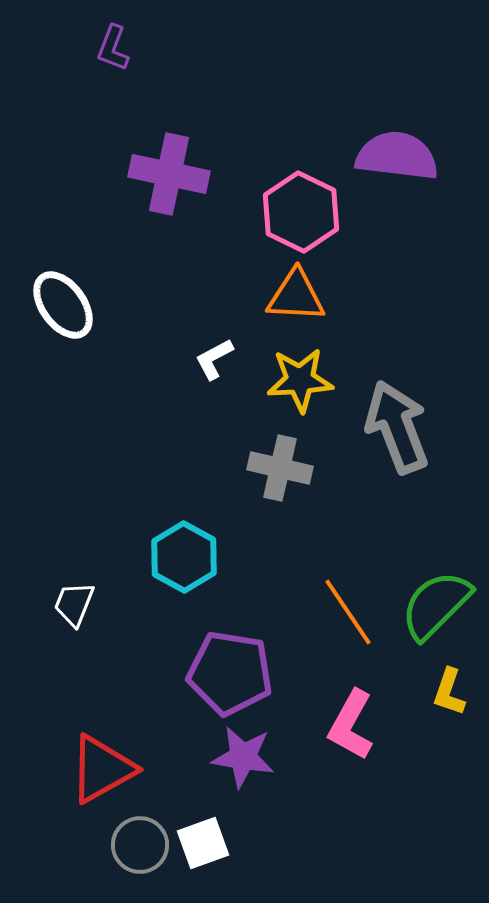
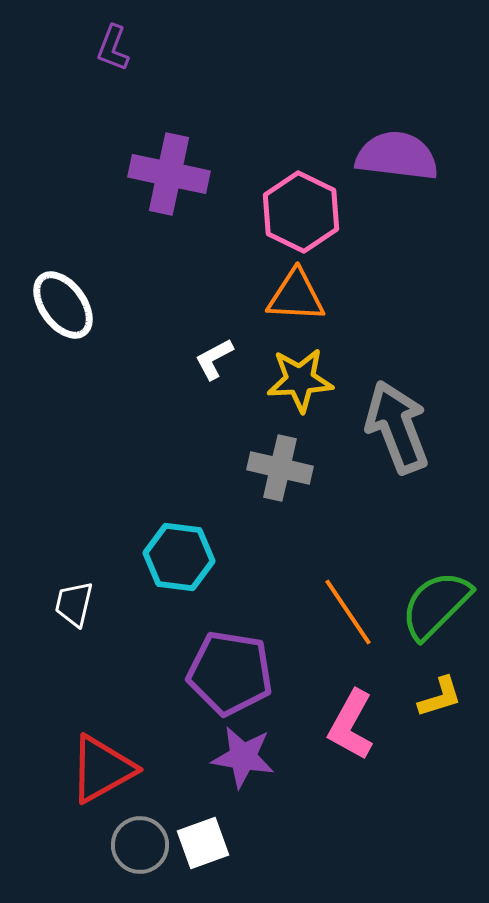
cyan hexagon: moved 5 px left; rotated 22 degrees counterclockwise
white trapezoid: rotated 9 degrees counterclockwise
yellow L-shape: moved 9 px left, 5 px down; rotated 126 degrees counterclockwise
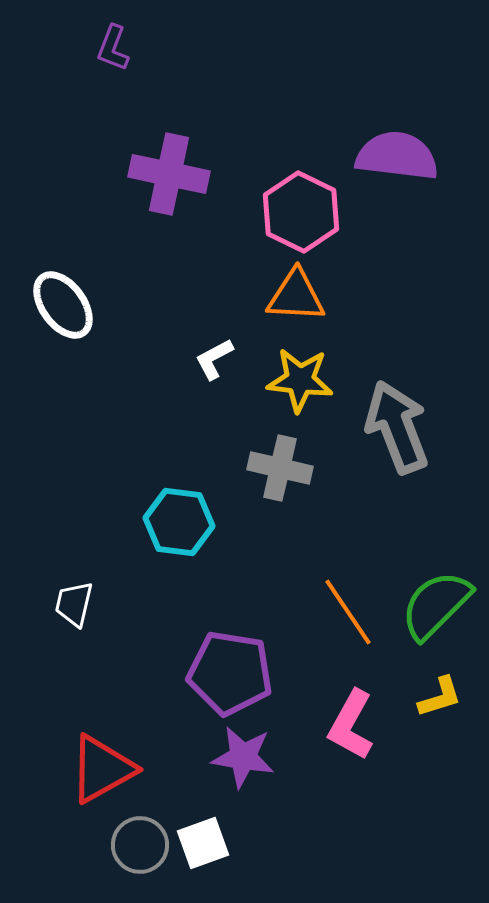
yellow star: rotated 10 degrees clockwise
cyan hexagon: moved 35 px up
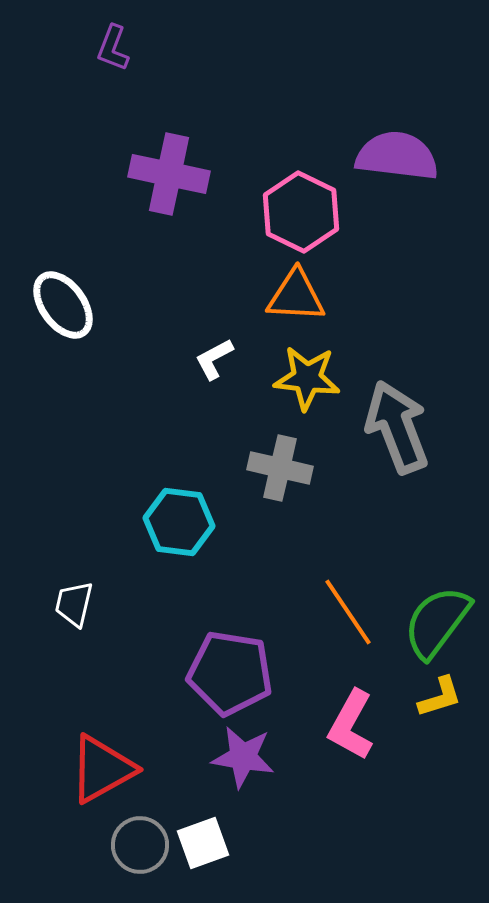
yellow star: moved 7 px right, 2 px up
green semicircle: moved 1 px right, 17 px down; rotated 8 degrees counterclockwise
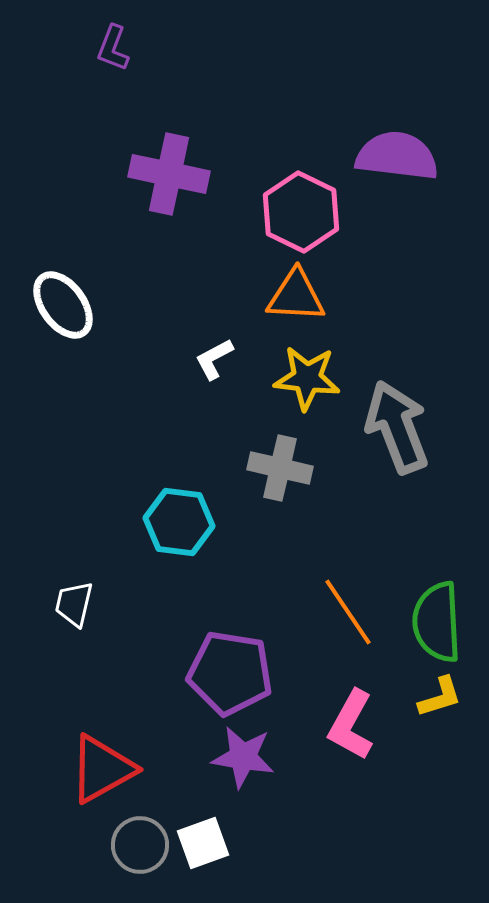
green semicircle: rotated 40 degrees counterclockwise
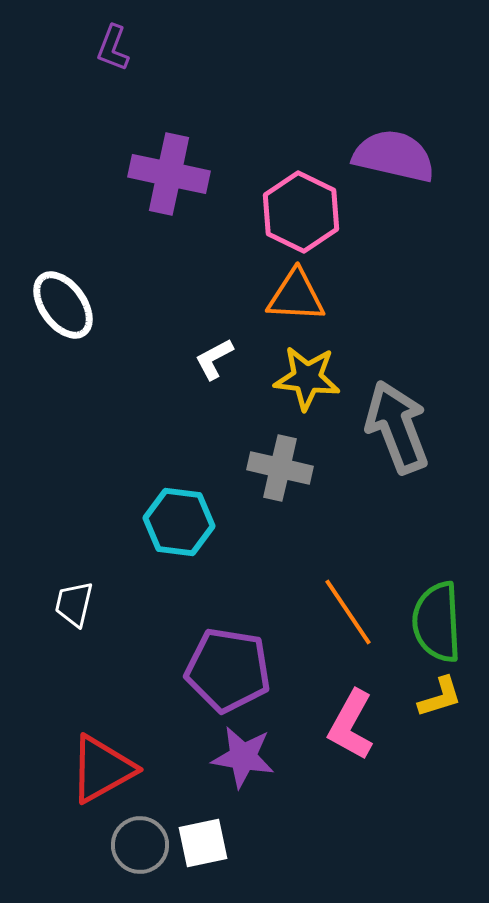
purple semicircle: moved 3 px left; rotated 6 degrees clockwise
purple pentagon: moved 2 px left, 3 px up
white square: rotated 8 degrees clockwise
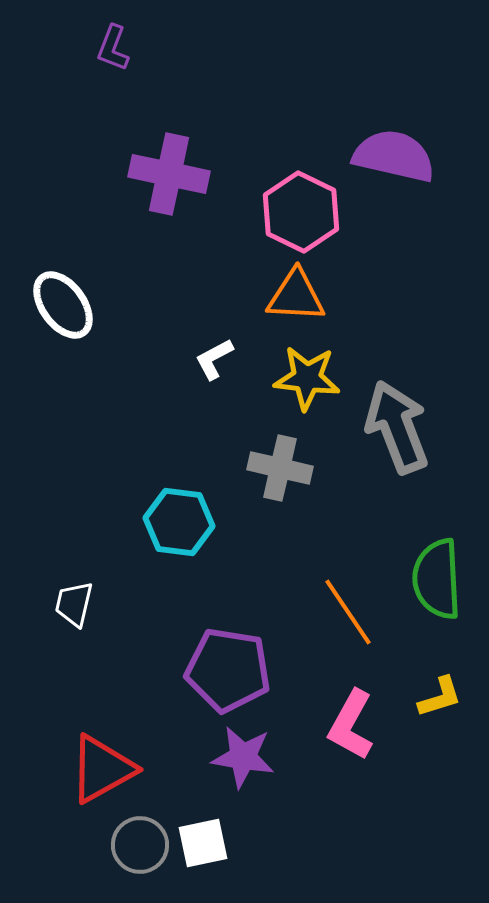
green semicircle: moved 43 px up
